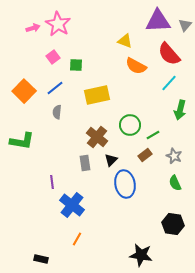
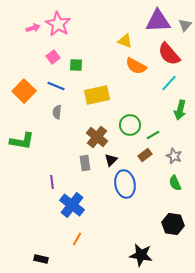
blue line: moved 1 px right, 2 px up; rotated 60 degrees clockwise
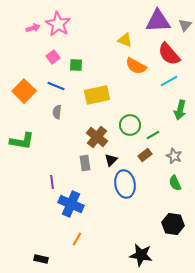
yellow triangle: moved 1 px up
cyan line: moved 2 px up; rotated 18 degrees clockwise
blue cross: moved 1 px left, 1 px up; rotated 15 degrees counterclockwise
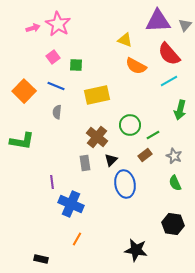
black star: moved 5 px left, 5 px up
